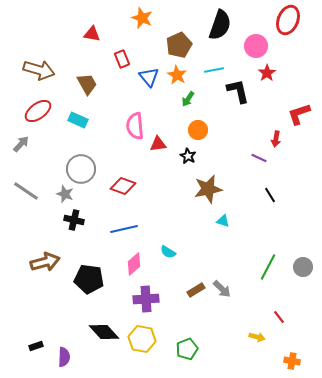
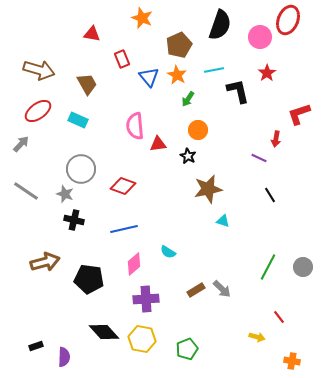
pink circle at (256, 46): moved 4 px right, 9 px up
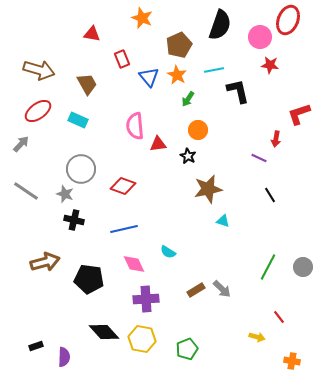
red star at (267, 73): moved 3 px right, 8 px up; rotated 30 degrees counterclockwise
pink diamond at (134, 264): rotated 75 degrees counterclockwise
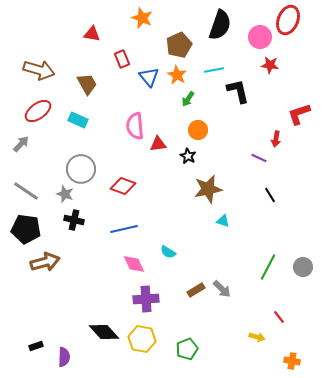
black pentagon at (89, 279): moved 63 px left, 50 px up
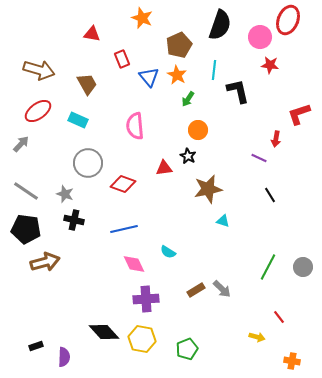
cyan line at (214, 70): rotated 72 degrees counterclockwise
red triangle at (158, 144): moved 6 px right, 24 px down
gray circle at (81, 169): moved 7 px right, 6 px up
red diamond at (123, 186): moved 2 px up
